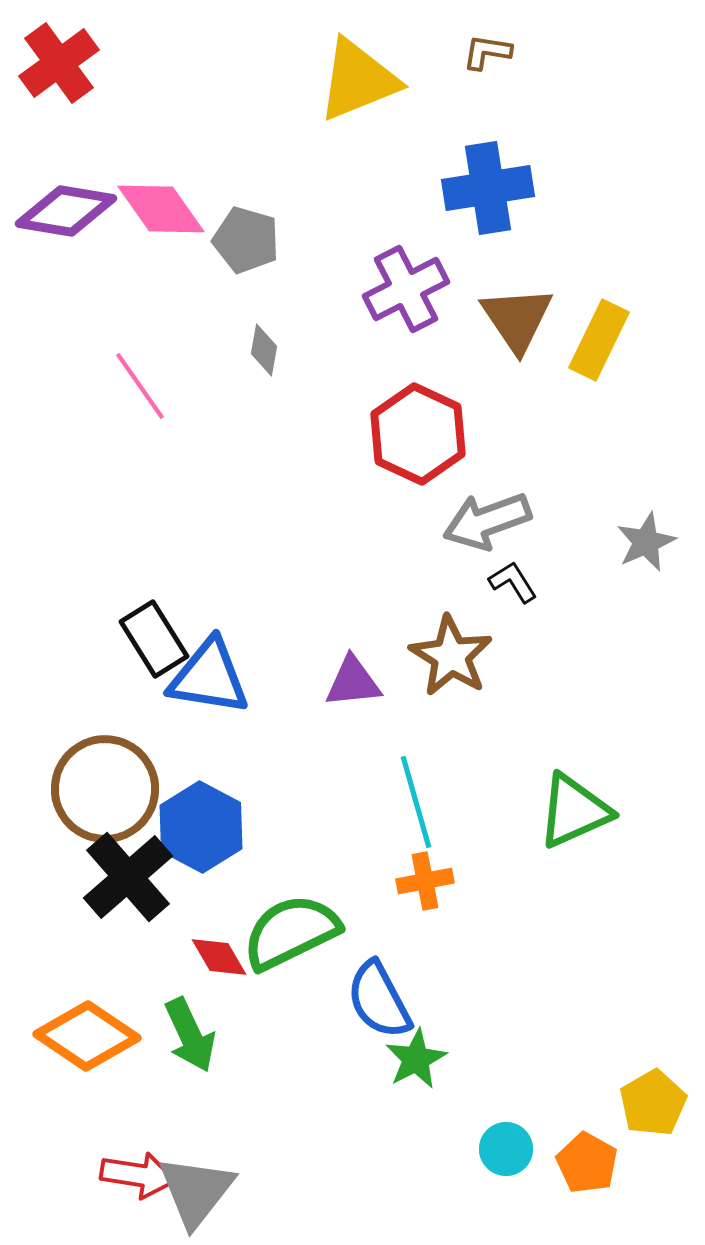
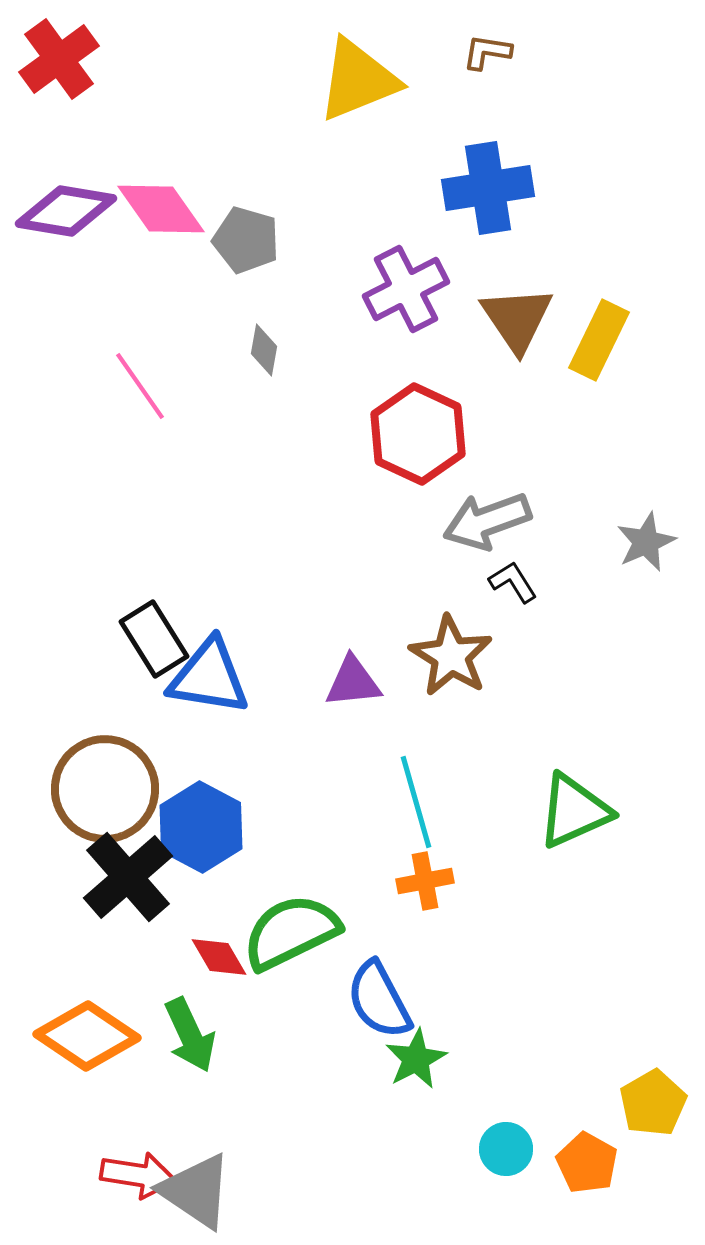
red cross: moved 4 px up
gray triangle: rotated 34 degrees counterclockwise
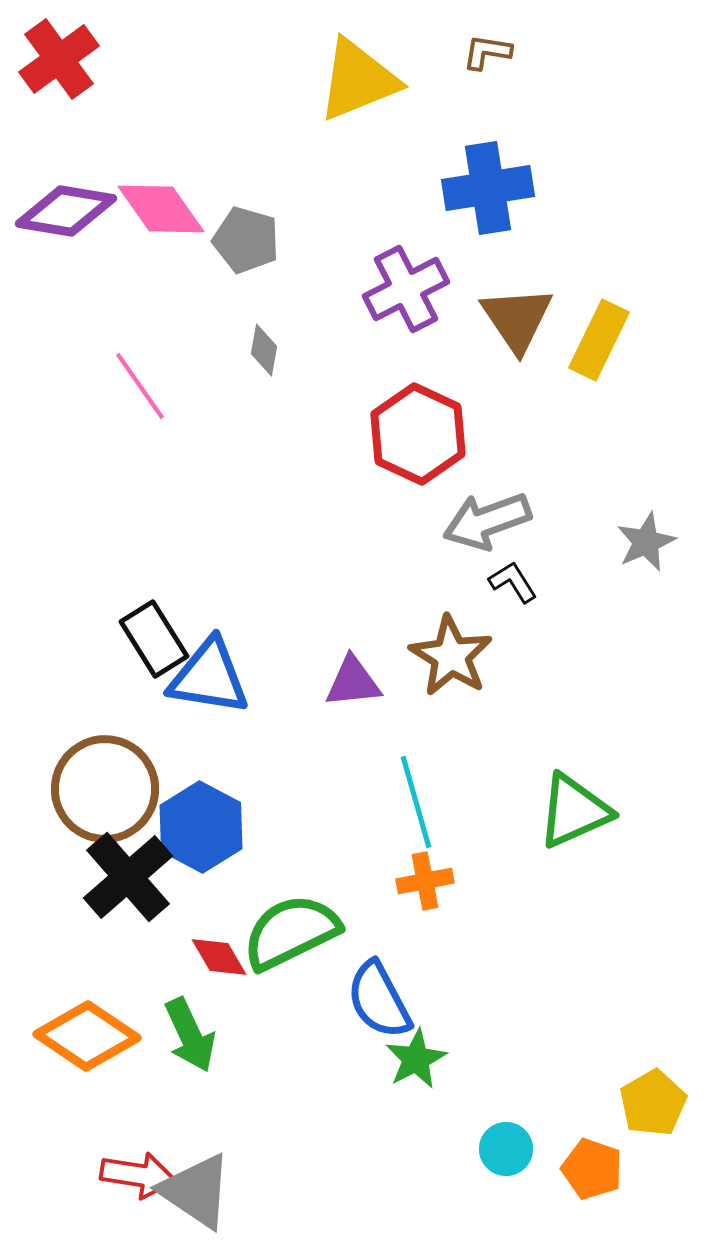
orange pentagon: moved 5 px right, 6 px down; rotated 10 degrees counterclockwise
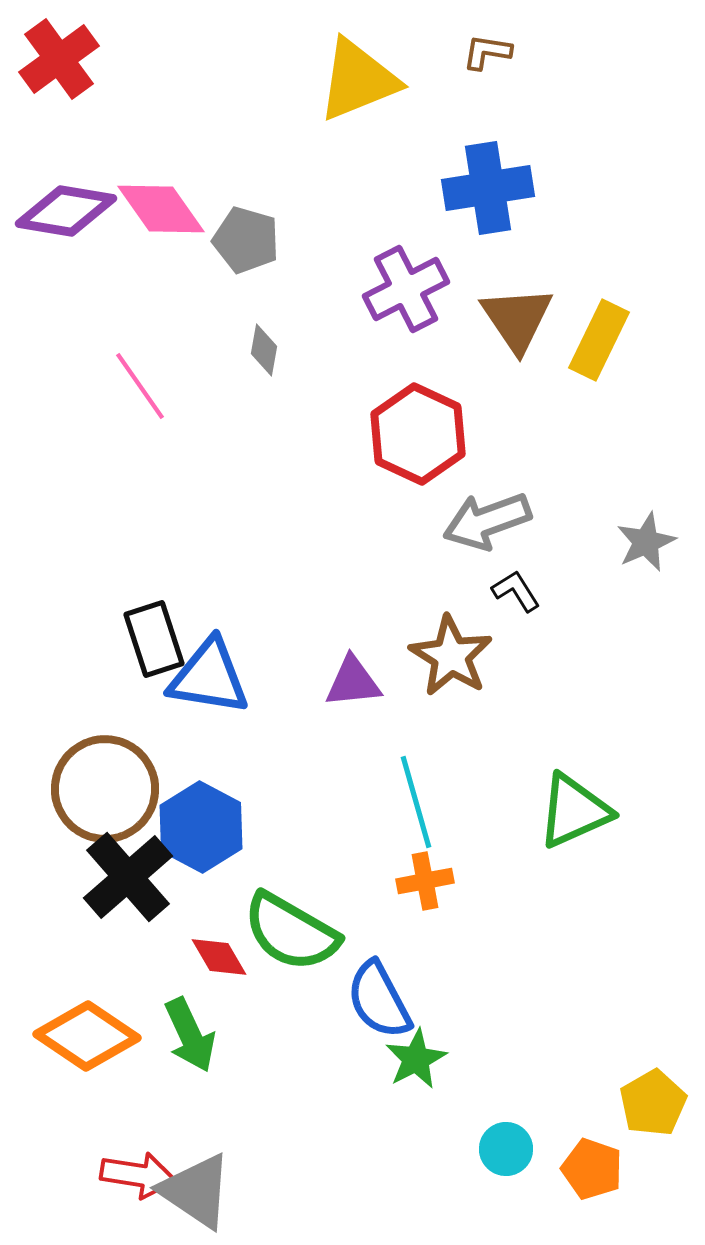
black L-shape: moved 3 px right, 9 px down
black rectangle: rotated 14 degrees clockwise
green semicircle: rotated 124 degrees counterclockwise
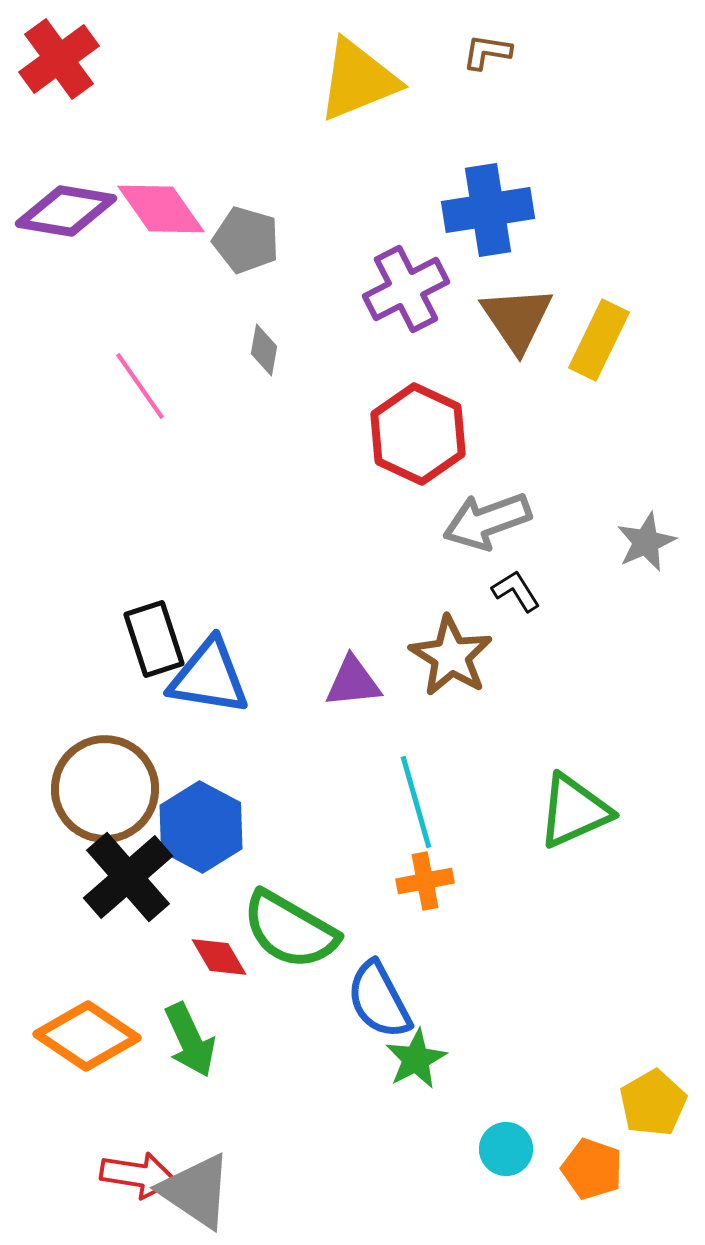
blue cross: moved 22 px down
green semicircle: moved 1 px left, 2 px up
green arrow: moved 5 px down
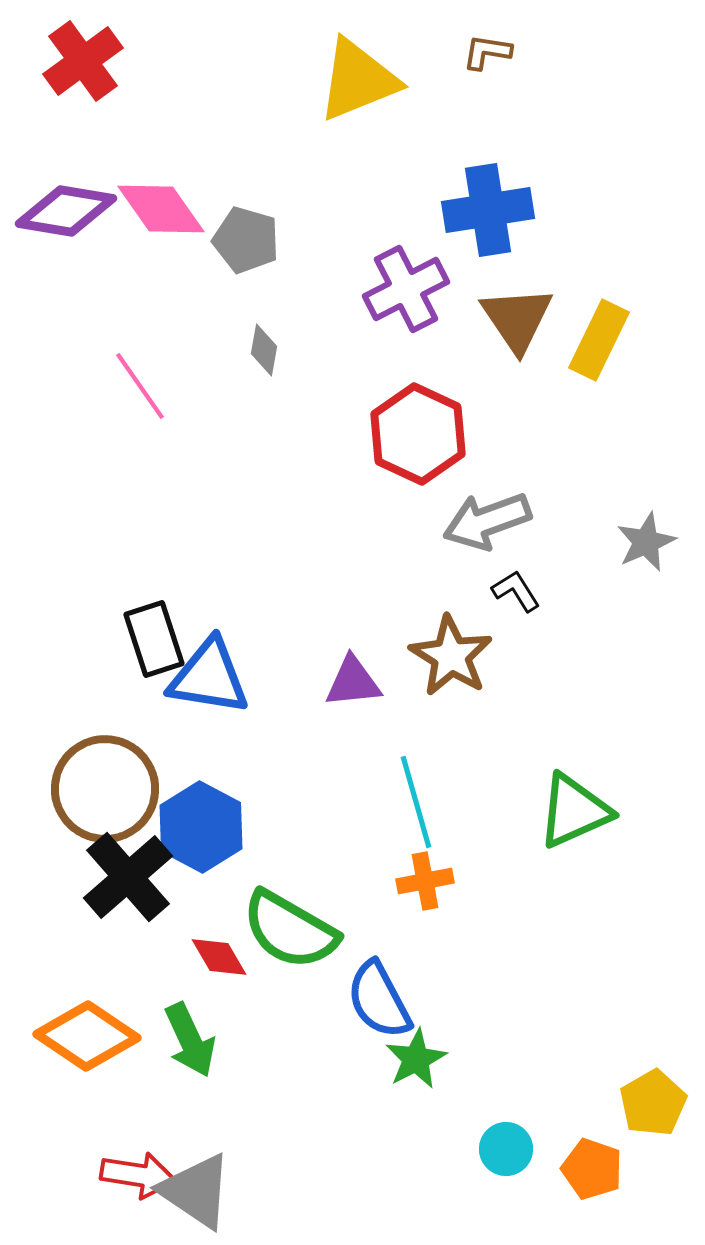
red cross: moved 24 px right, 2 px down
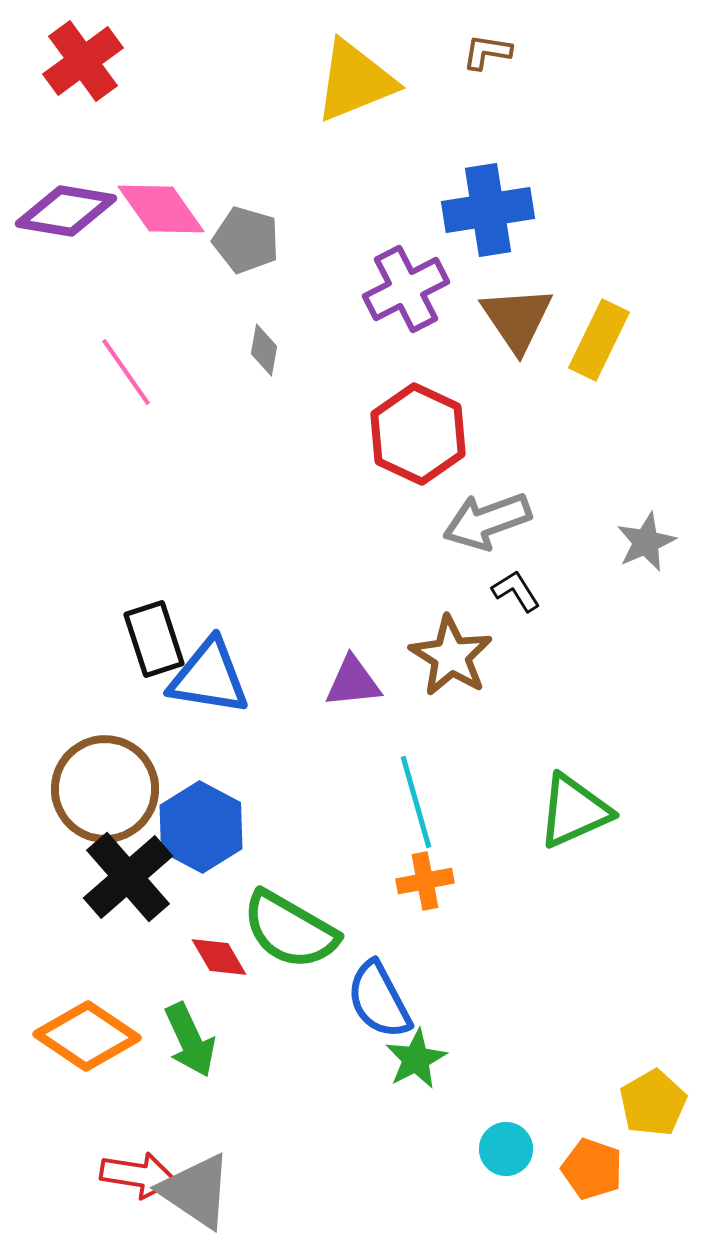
yellow triangle: moved 3 px left, 1 px down
pink line: moved 14 px left, 14 px up
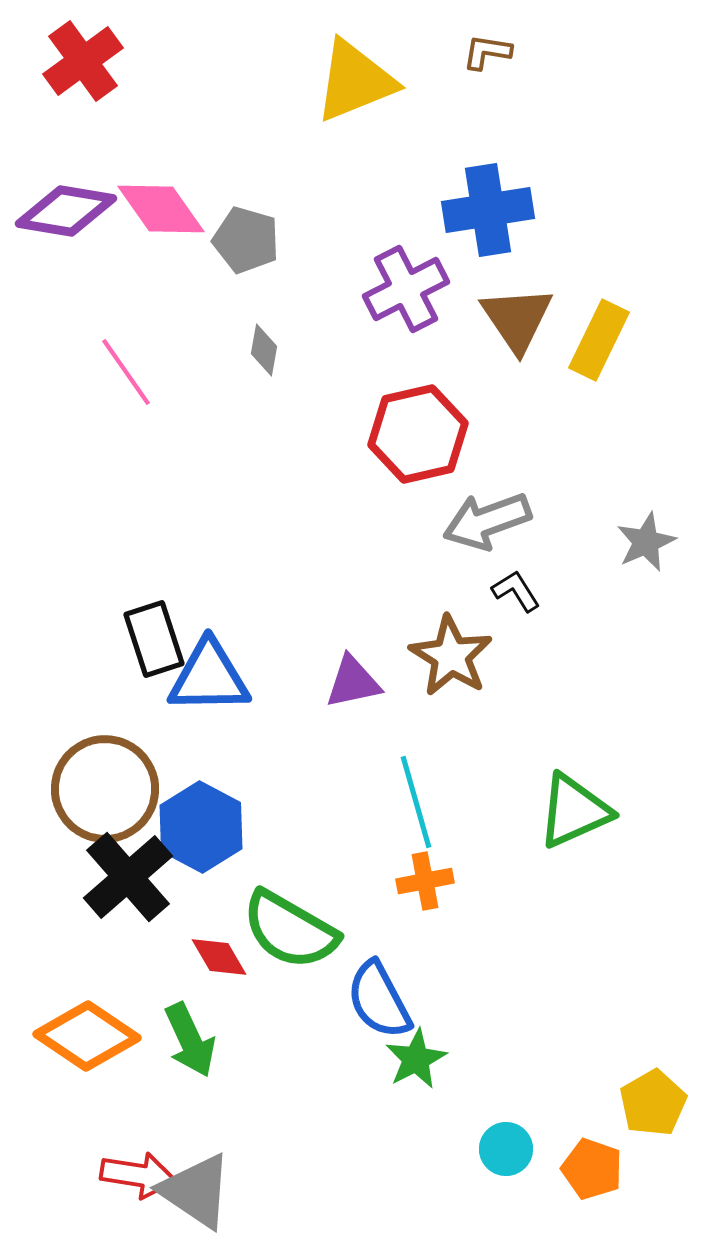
red hexagon: rotated 22 degrees clockwise
blue triangle: rotated 10 degrees counterclockwise
purple triangle: rotated 6 degrees counterclockwise
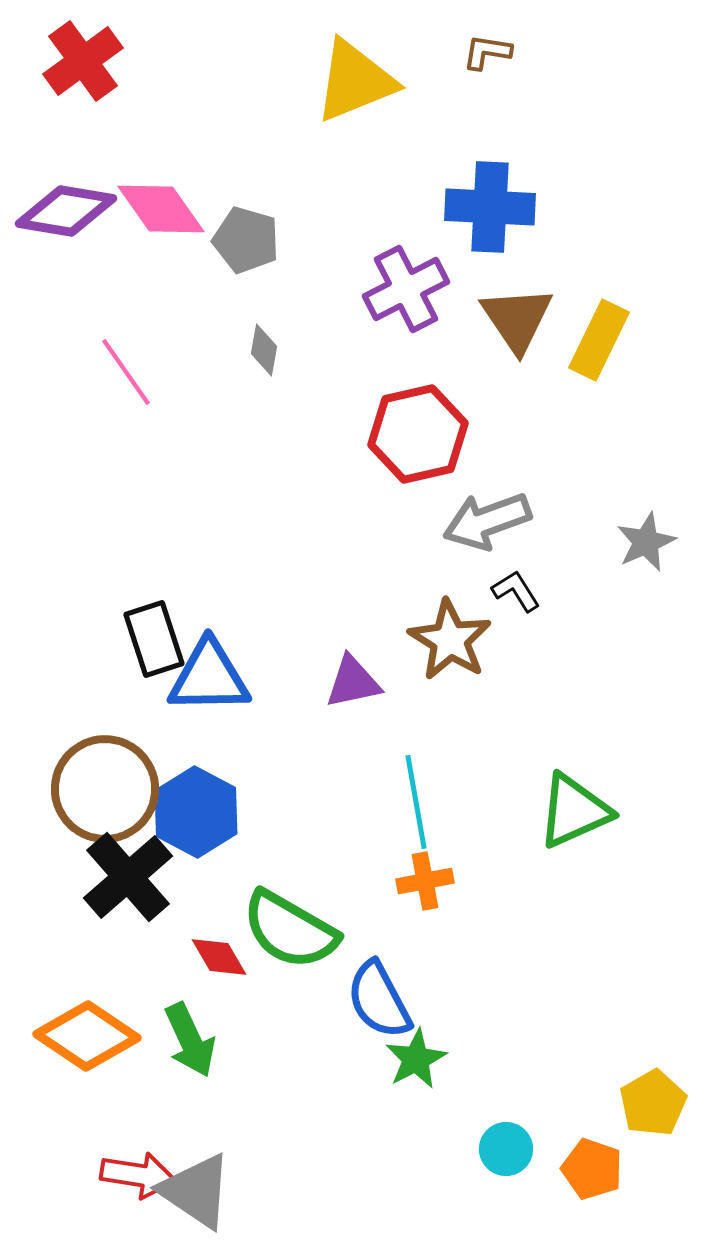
blue cross: moved 2 px right, 3 px up; rotated 12 degrees clockwise
brown star: moved 1 px left, 16 px up
cyan line: rotated 6 degrees clockwise
blue hexagon: moved 5 px left, 15 px up
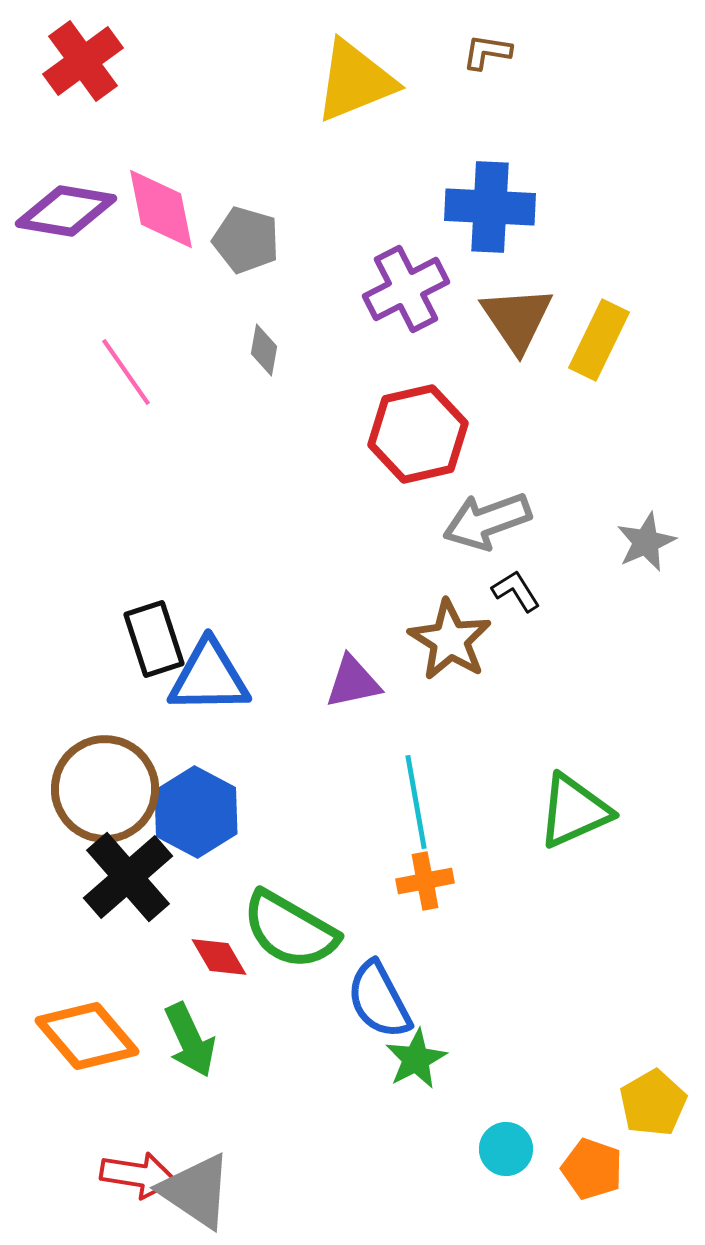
pink diamond: rotated 24 degrees clockwise
orange diamond: rotated 16 degrees clockwise
